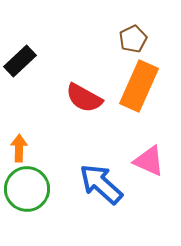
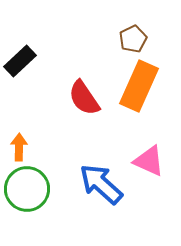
red semicircle: rotated 27 degrees clockwise
orange arrow: moved 1 px up
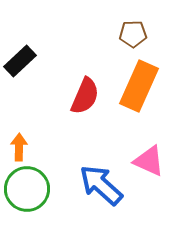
brown pentagon: moved 5 px up; rotated 24 degrees clockwise
red semicircle: moved 1 px right, 2 px up; rotated 123 degrees counterclockwise
blue arrow: moved 1 px down
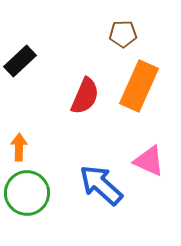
brown pentagon: moved 10 px left
green circle: moved 4 px down
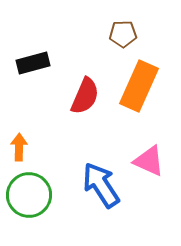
black rectangle: moved 13 px right, 2 px down; rotated 28 degrees clockwise
blue arrow: rotated 15 degrees clockwise
green circle: moved 2 px right, 2 px down
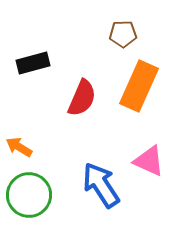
red semicircle: moved 3 px left, 2 px down
orange arrow: rotated 60 degrees counterclockwise
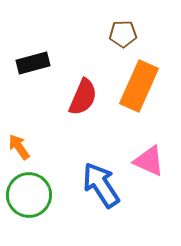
red semicircle: moved 1 px right, 1 px up
orange arrow: rotated 24 degrees clockwise
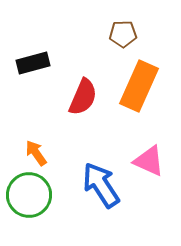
orange arrow: moved 17 px right, 6 px down
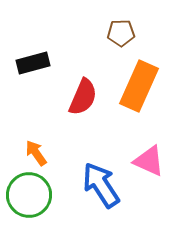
brown pentagon: moved 2 px left, 1 px up
